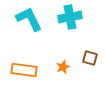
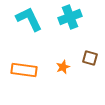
cyan cross: rotated 10 degrees counterclockwise
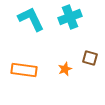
cyan L-shape: moved 2 px right
orange star: moved 2 px right, 2 px down
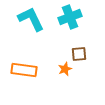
brown square: moved 11 px left, 4 px up; rotated 21 degrees counterclockwise
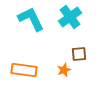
cyan cross: rotated 15 degrees counterclockwise
orange star: moved 1 px left, 1 px down
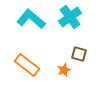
cyan L-shape: rotated 24 degrees counterclockwise
brown square: rotated 21 degrees clockwise
orange rectangle: moved 3 px right, 5 px up; rotated 30 degrees clockwise
